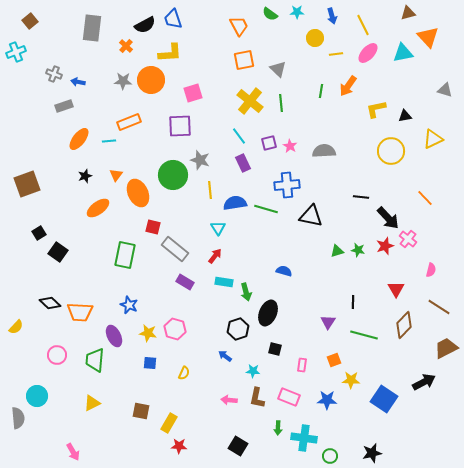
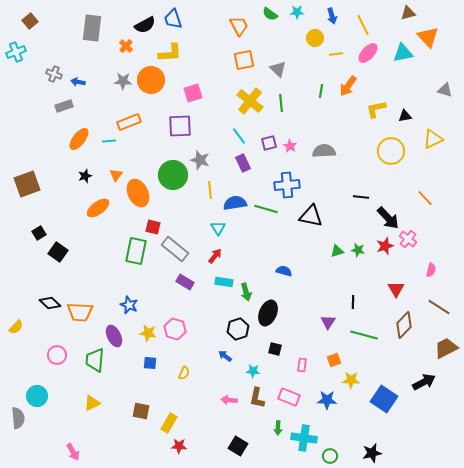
green rectangle at (125, 255): moved 11 px right, 4 px up
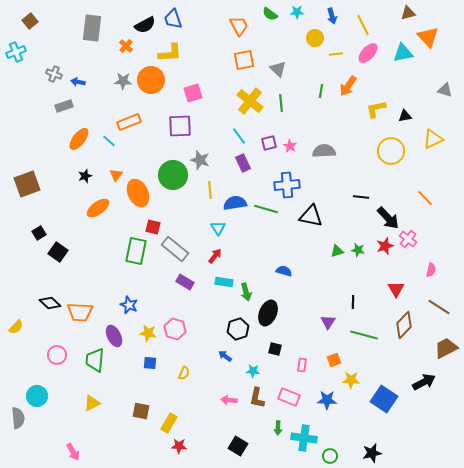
cyan line at (109, 141): rotated 48 degrees clockwise
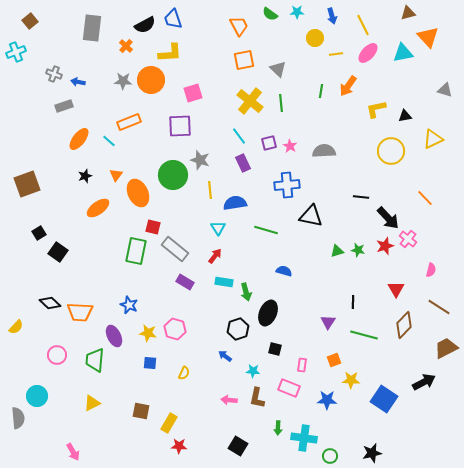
green line at (266, 209): moved 21 px down
pink rectangle at (289, 397): moved 9 px up
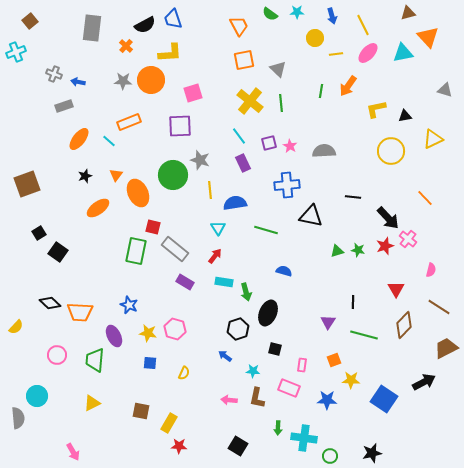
black line at (361, 197): moved 8 px left
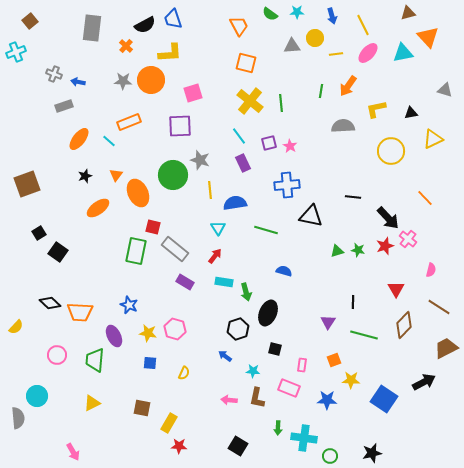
orange square at (244, 60): moved 2 px right, 3 px down; rotated 25 degrees clockwise
gray triangle at (278, 69): moved 14 px right, 23 px up; rotated 48 degrees counterclockwise
black triangle at (405, 116): moved 6 px right, 3 px up
gray semicircle at (324, 151): moved 19 px right, 25 px up
brown square at (141, 411): moved 1 px right, 3 px up
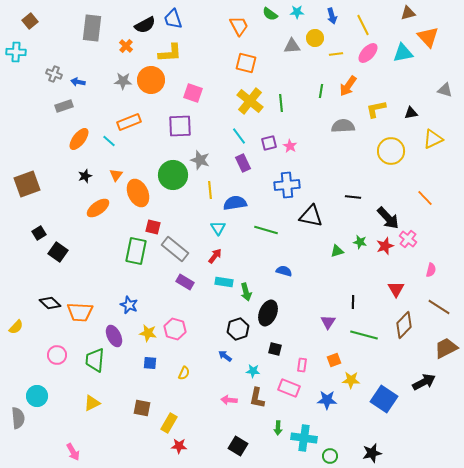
cyan cross at (16, 52): rotated 24 degrees clockwise
pink square at (193, 93): rotated 36 degrees clockwise
green star at (358, 250): moved 2 px right, 8 px up
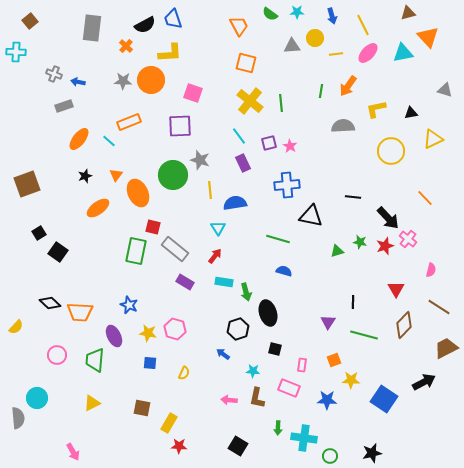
green line at (266, 230): moved 12 px right, 9 px down
black ellipse at (268, 313): rotated 40 degrees counterclockwise
blue arrow at (225, 356): moved 2 px left, 2 px up
cyan circle at (37, 396): moved 2 px down
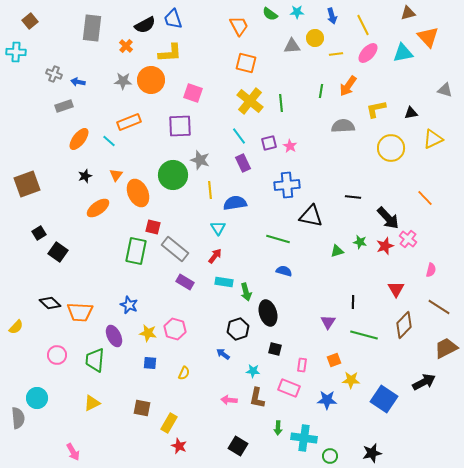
yellow circle at (391, 151): moved 3 px up
red star at (179, 446): rotated 21 degrees clockwise
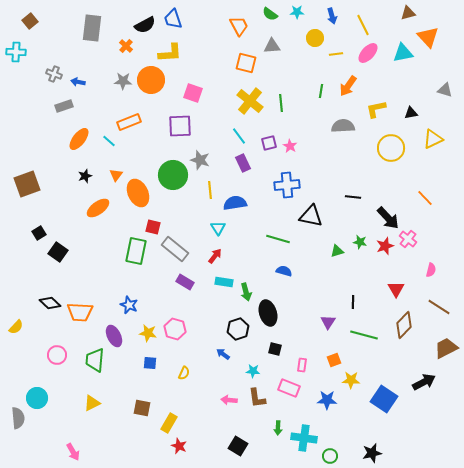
gray triangle at (292, 46): moved 20 px left
brown L-shape at (257, 398): rotated 20 degrees counterclockwise
